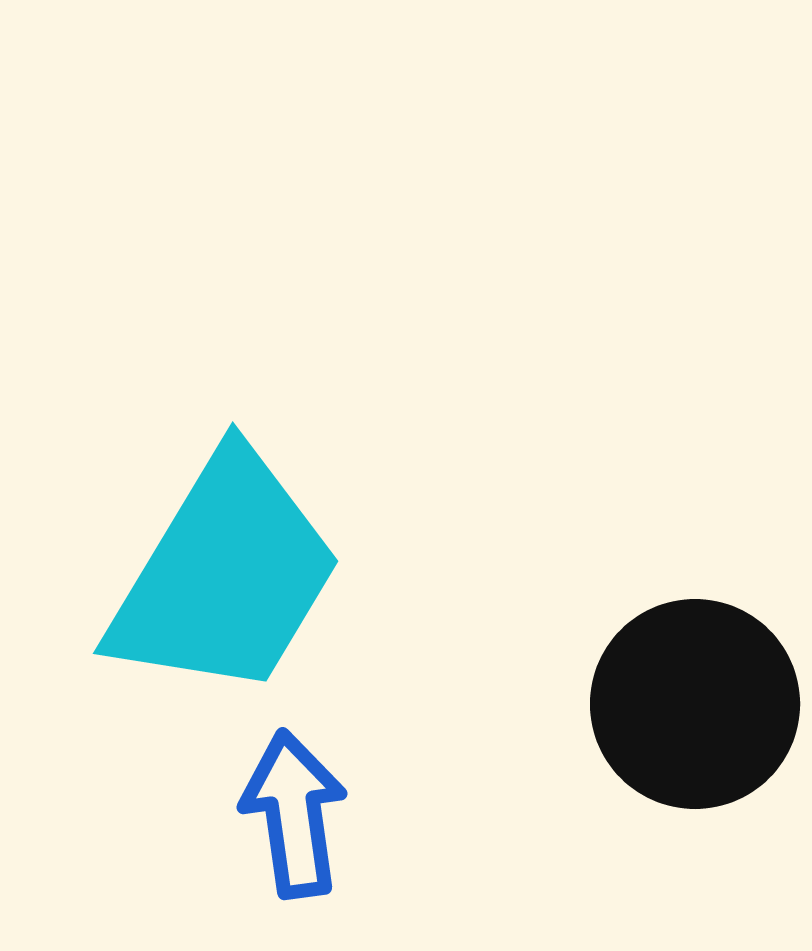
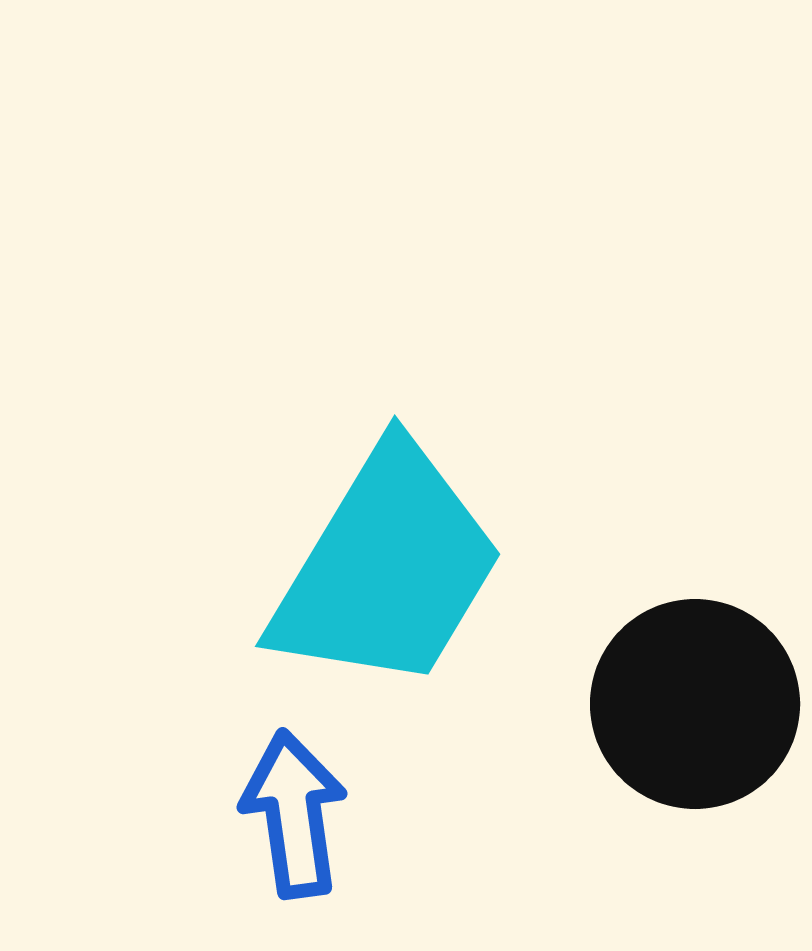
cyan trapezoid: moved 162 px right, 7 px up
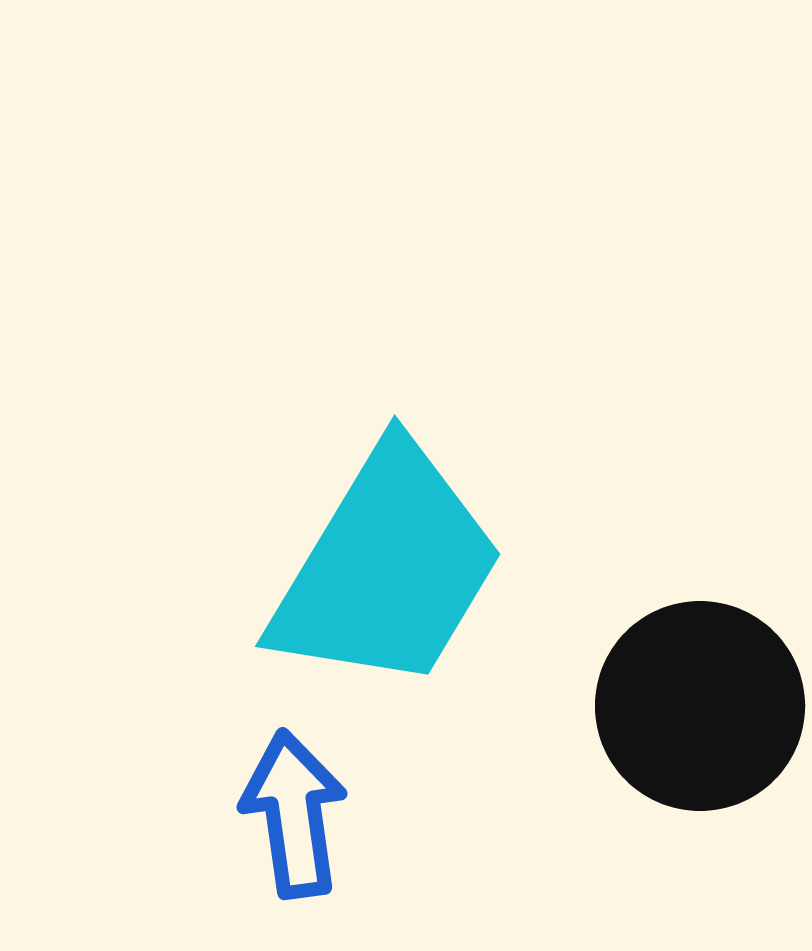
black circle: moved 5 px right, 2 px down
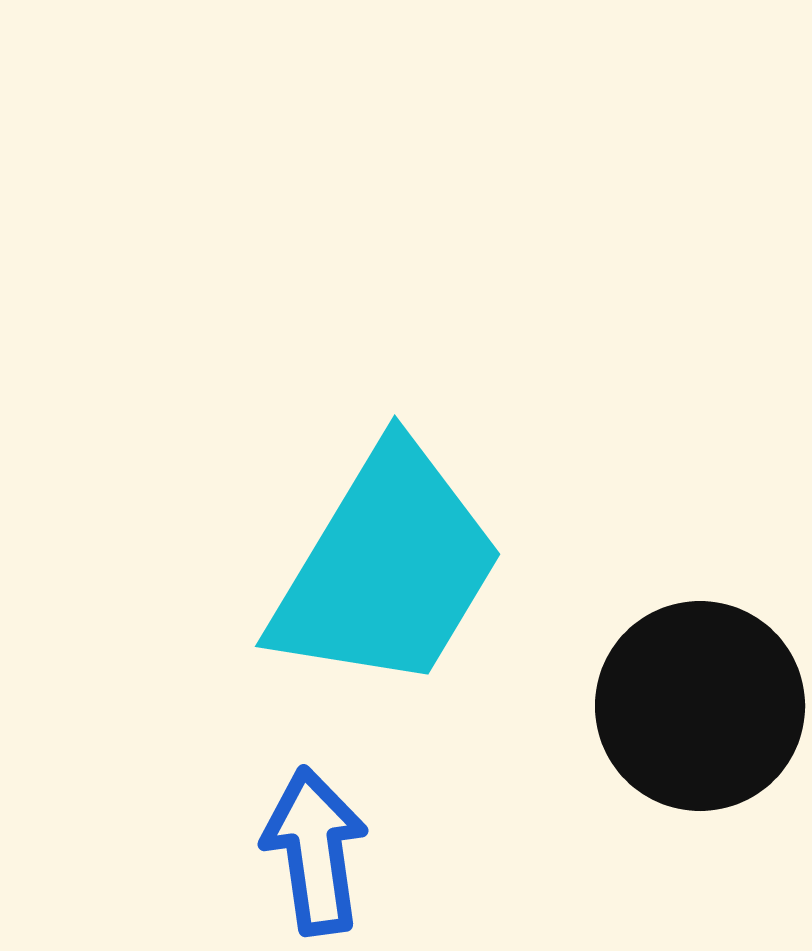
blue arrow: moved 21 px right, 37 px down
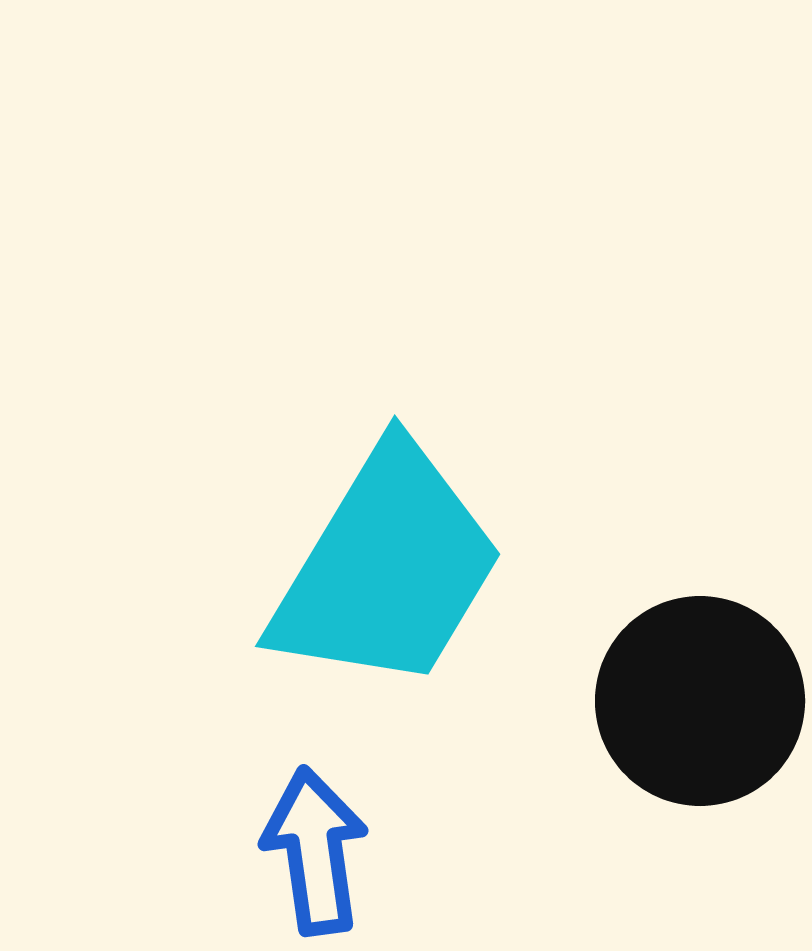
black circle: moved 5 px up
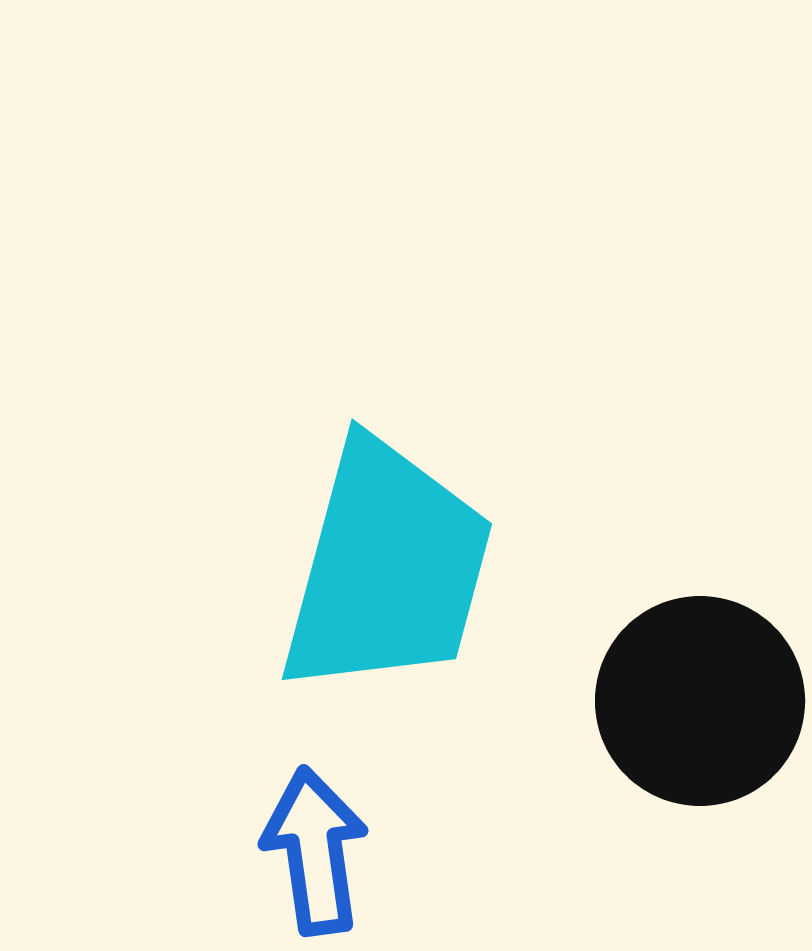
cyan trapezoid: rotated 16 degrees counterclockwise
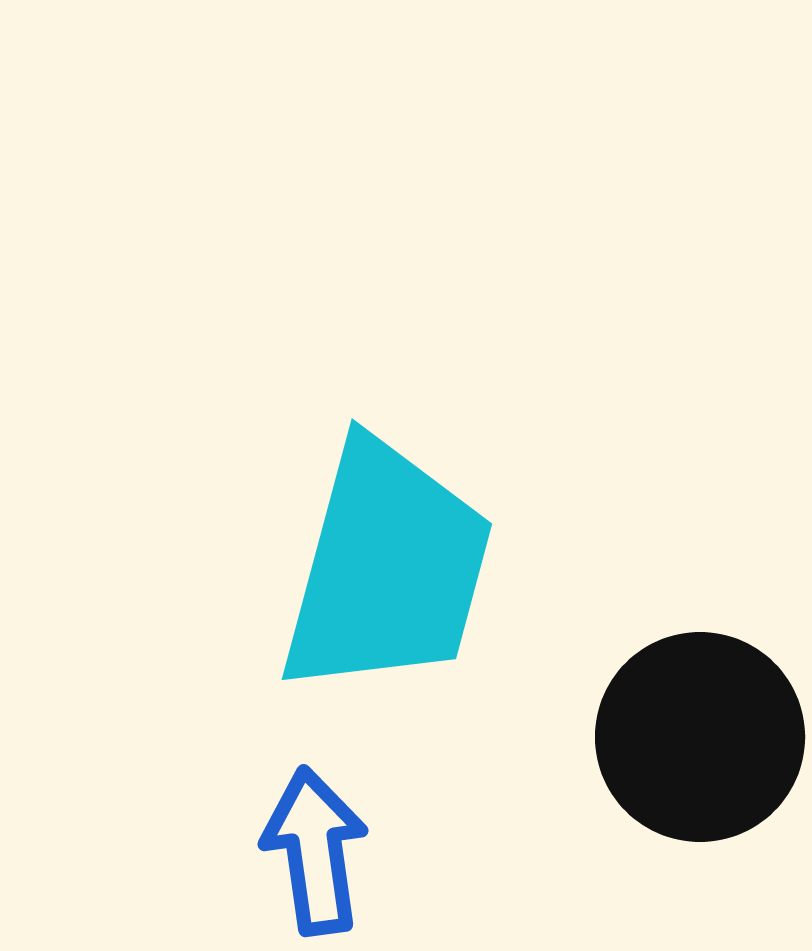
black circle: moved 36 px down
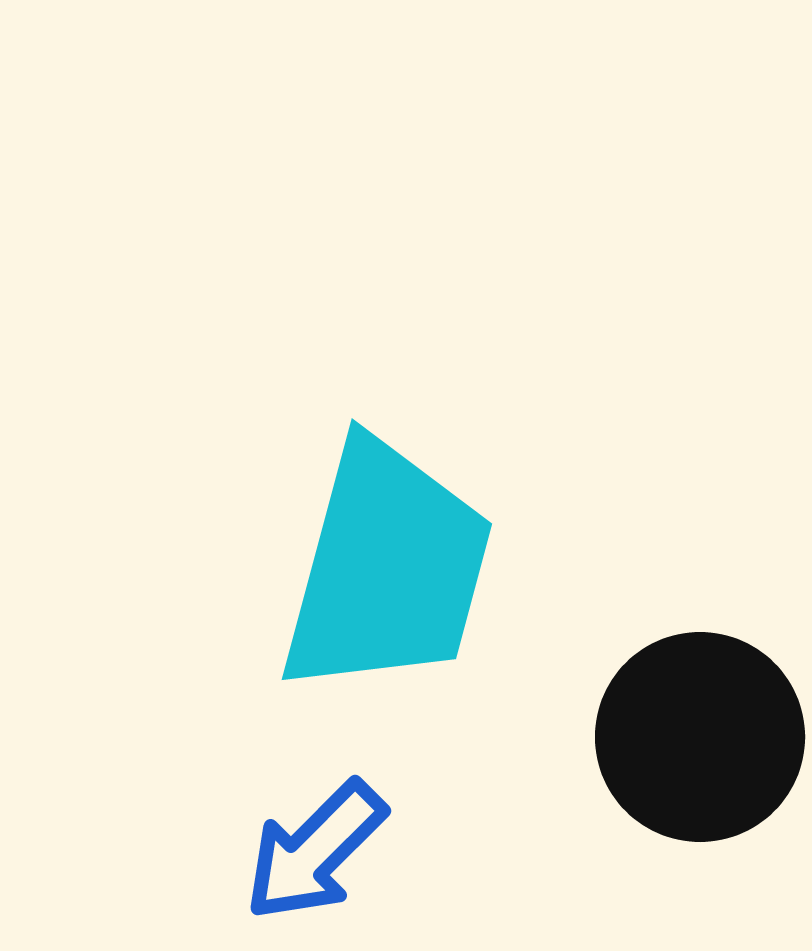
blue arrow: rotated 127 degrees counterclockwise
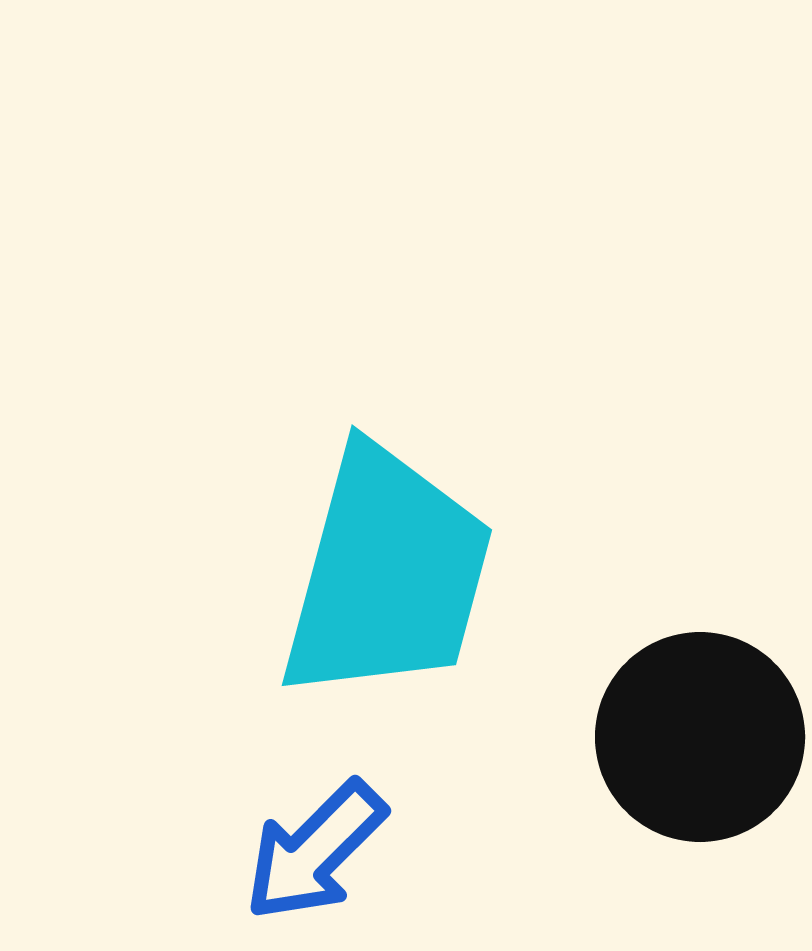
cyan trapezoid: moved 6 px down
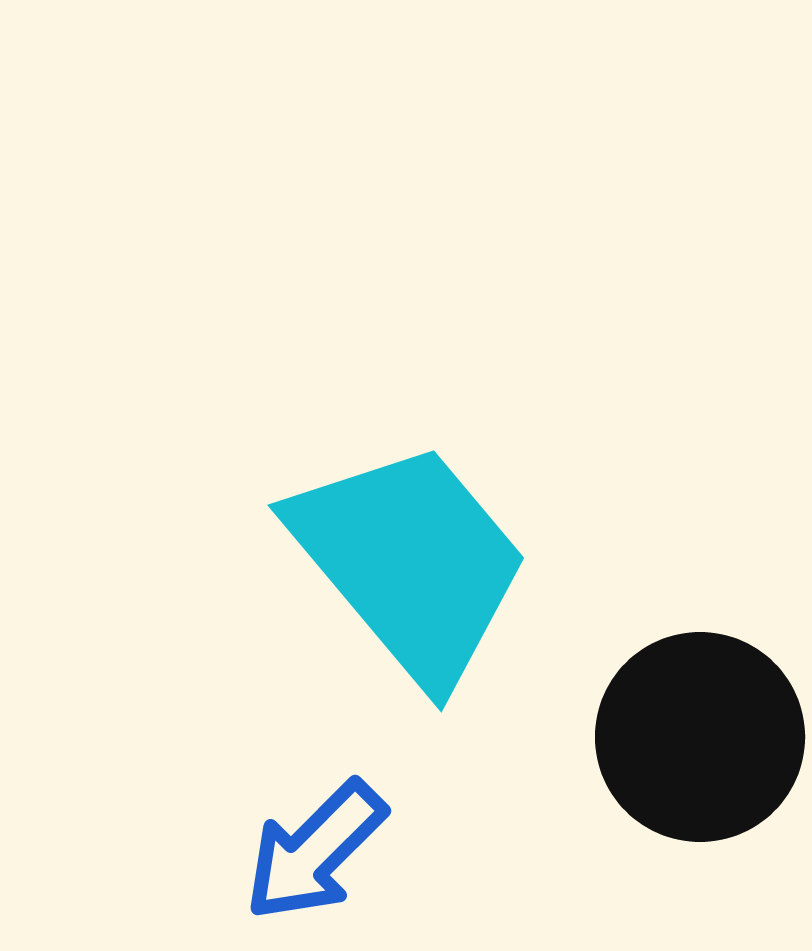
cyan trapezoid: moved 23 px right, 12 px up; rotated 55 degrees counterclockwise
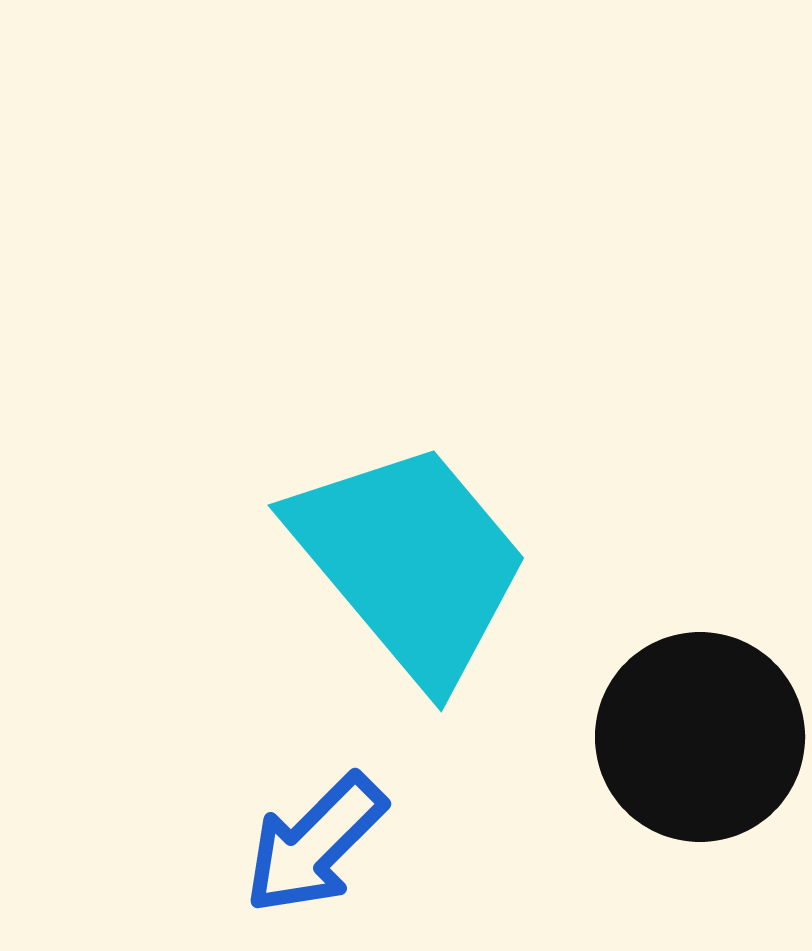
blue arrow: moved 7 px up
